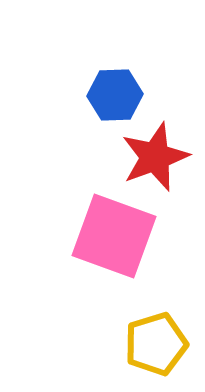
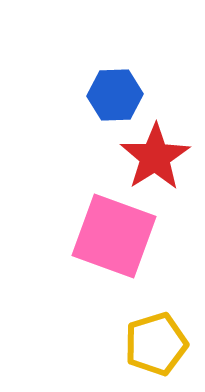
red star: rotated 12 degrees counterclockwise
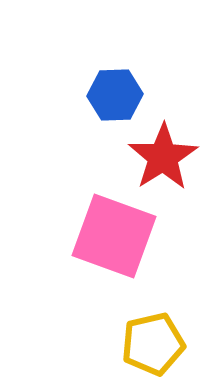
red star: moved 8 px right
yellow pentagon: moved 3 px left; rotated 4 degrees clockwise
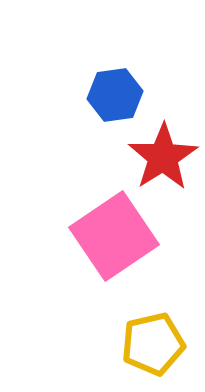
blue hexagon: rotated 6 degrees counterclockwise
pink square: rotated 36 degrees clockwise
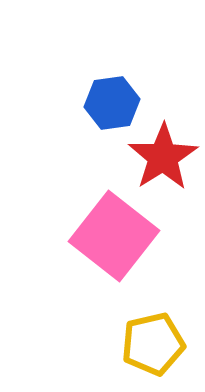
blue hexagon: moved 3 px left, 8 px down
pink square: rotated 18 degrees counterclockwise
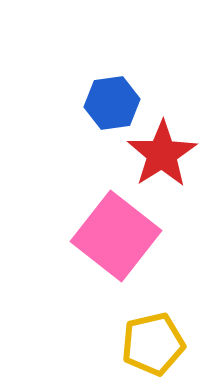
red star: moved 1 px left, 3 px up
pink square: moved 2 px right
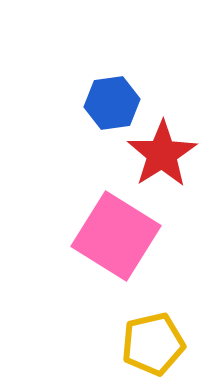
pink square: rotated 6 degrees counterclockwise
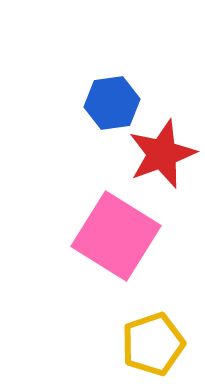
red star: rotated 12 degrees clockwise
yellow pentagon: rotated 6 degrees counterclockwise
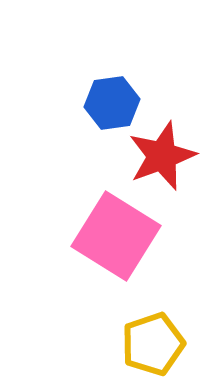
red star: moved 2 px down
